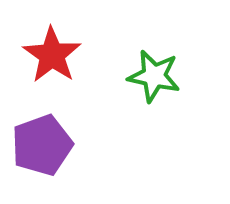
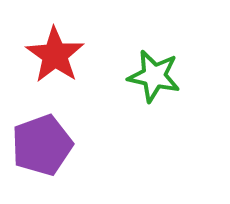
red star: moved 3 px right
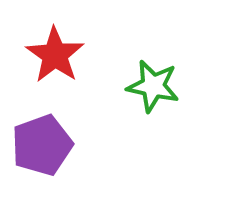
green star: moved 1 px left, 10 px down
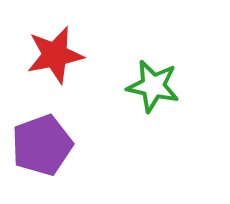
red star: rotated 26 degrees clockwise
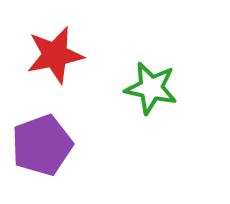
green star: moved 2 px left, 2 px down
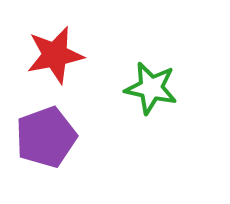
purple pentagon: moved 4 px right, 8 px up
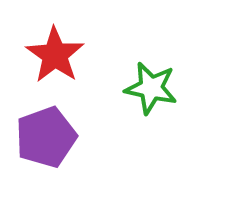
red star: rotated 26 degrees counterclockwise
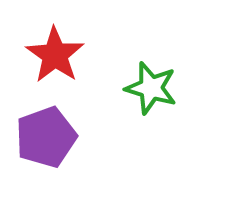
green star: rotated 4 degrees clockwise
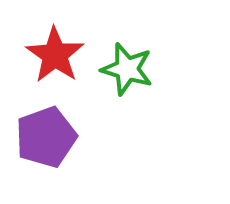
green star: moved 24 px left, 19 px up
